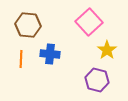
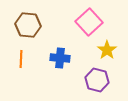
blue cross: moved 10 px right, 4 px down
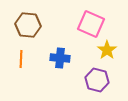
pink square: moved 2 px right, 2 px down; rotated 24 degrees counterclockwise
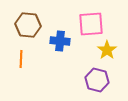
pink square: rotated 28 degrees counterclockwise
blue cross: moved 17 px up
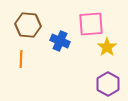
blue cross: rotated 18 degrees clockwise
yellow star: moved 3 px up
purple hexagon: moved 11 px right, 4 px down; rotated 15 degrees clockwise
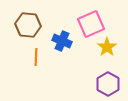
pink square: rotated 20 degrees counterclockwise
blue cross: moved 2 px right
orange line: moved 15 px right, 2 px up
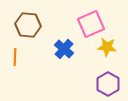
blue cross: moved 2 px right, 8 px down; rotated 18 degrees clockwise
yellow star: rotated 30 degrees counterclockwise
orange line: moved 21 px left
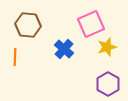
yellow star: rotated 24 degrees counterclockwise
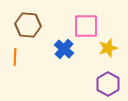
pink square: moved 5 px left, 2 px down; rotated 24 degrees clockwise
yellow star: moved 1 px right, 1 px down
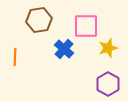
brown hexagon: moved 11 px right, 5 px up; rotated 15 degrees counterclockwise
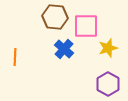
brown hexagon: moved 16 px right, 3 px up; rotated 15 degrees clockwise
